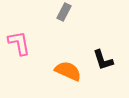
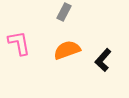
black L-shape: rotated 60 degrees clockwise
orange semicircle: moved 1 px left, 21 px up; rotated 44 degrees counterclockwise
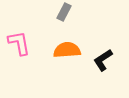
orange semicircle: rotated 16 degrees clockwise
black L-shape: rotated 15 degrees clockwise
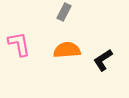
pink L-shape: moved 1 px down
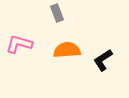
gray rectangle: moved 7 px left, 1 px down; rotated 48 degrees counterclockwise
pink L-shape: rotated 64 degrees counterclockwise
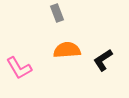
pink L-shape: moved 24 px down; rotated 136 degrees counterclockwise
